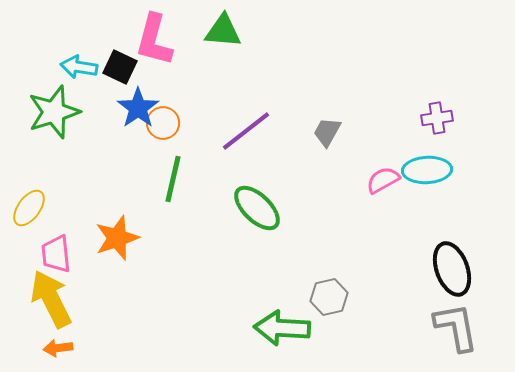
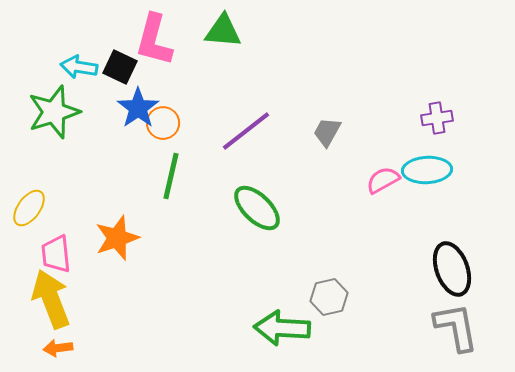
green line: moved 2 px left, 3 px up
yellow arrow: rotated 6 degrees clockwise
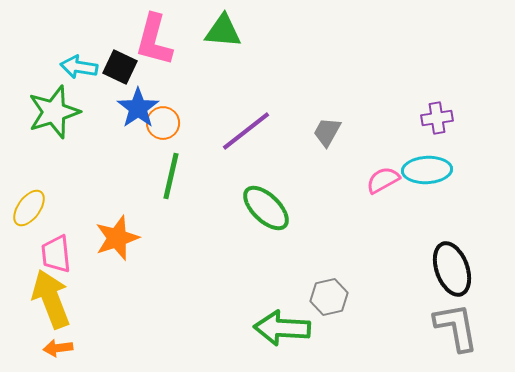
green ellipse: moved 9 px right
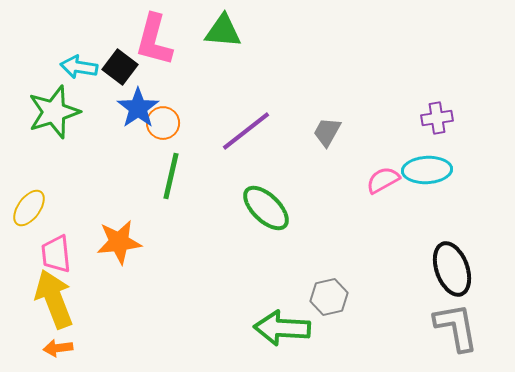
black square: rotated 12 degrees clockwise
orange star: moved 2 px right, 4 px down; rotated 12 degrees clockwise
yellow arrow: moved 3 px right
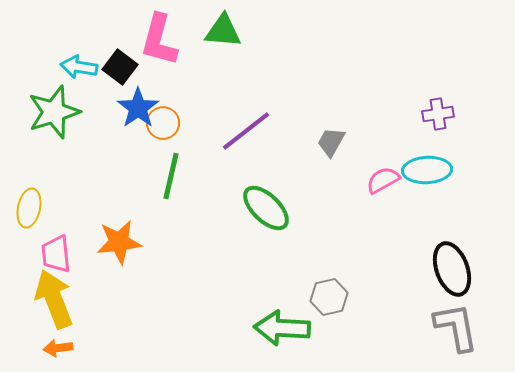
pink L-shape: moved 5 px right
purple cross: moved 1 px right, 4 px up
gray trapezoid: moved 4 px right, 10 px down
yellow ellipse: rotated 24 degrees counterclockwise
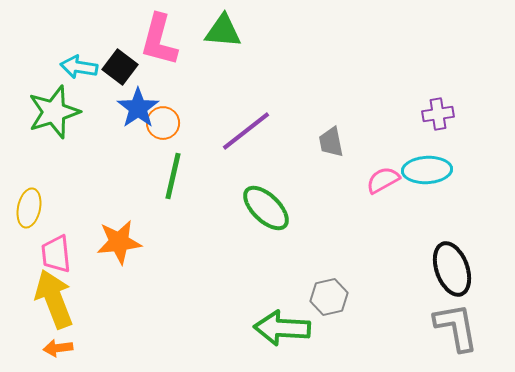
gray trapezoid: rotated 40 degrees counterclockwise
green line: moved 2 px right
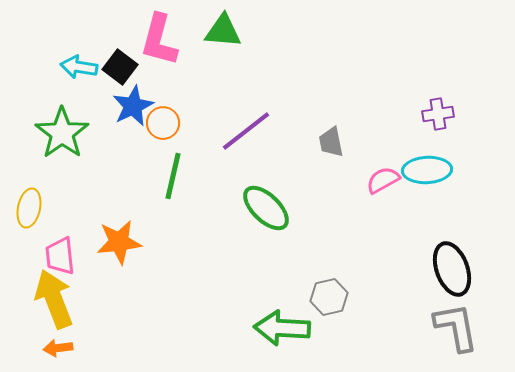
blue star: moved 5 px left, 2 px up; rotated 9 degrees clockwise
green star: moved 8 px right, 21 px down; rotated 18 degrees counterclockwise
pink trapezoid: moved 4 px right, 2 px down
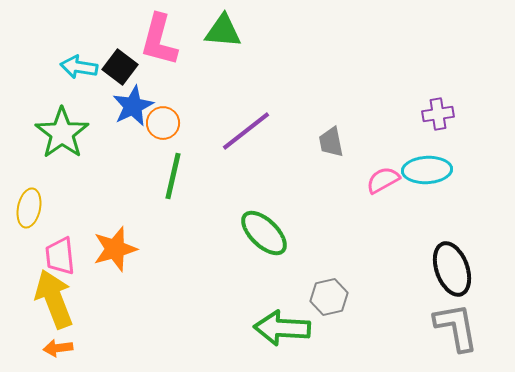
green ellipse: moved 2 px left, 25 px down
orange star: moved 4 px left, 7 px down; rotated 9 degrees counterclockwise
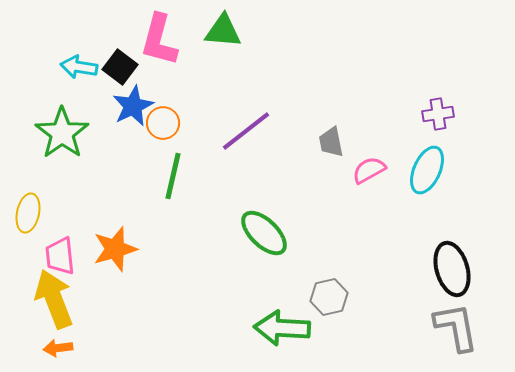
cyan ellipse: rotated 63 degrees counterclockwise
pink semicircle: moved 14 px left, 10 px up
yellow ellipse: moved 1 px left, 5 px down
black ellipse: rotated 4 degrees clockwise
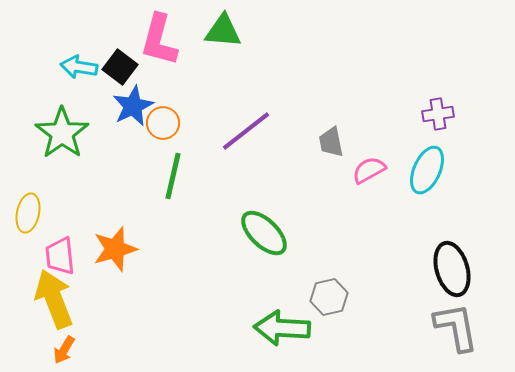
orange arrow: moved 6 px right, 2 px down; rotated 52 degrees counterclockwise
